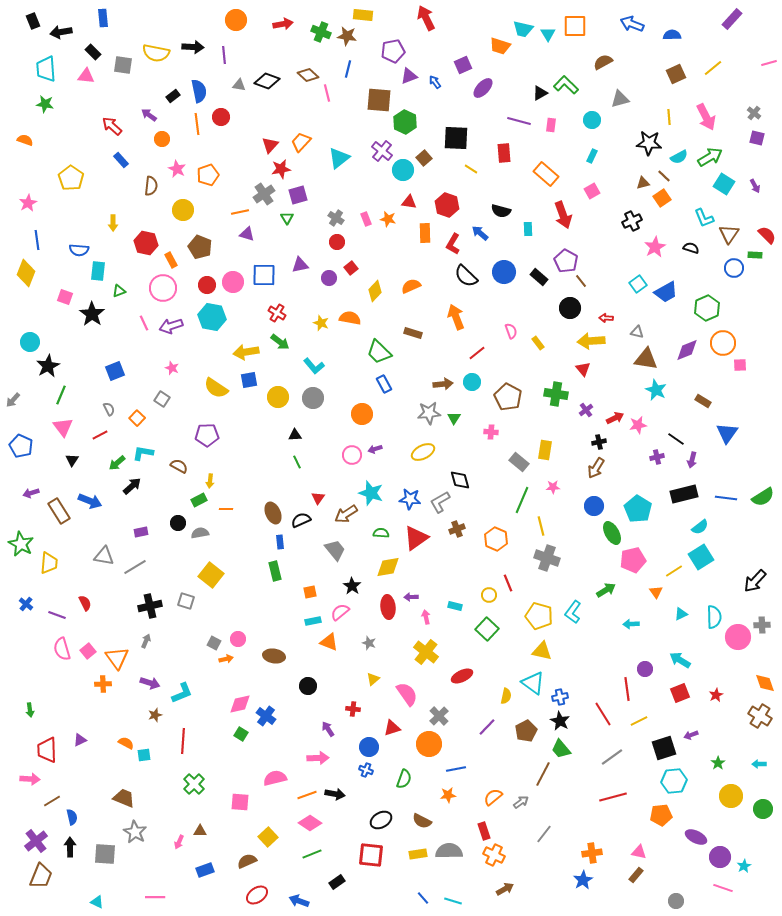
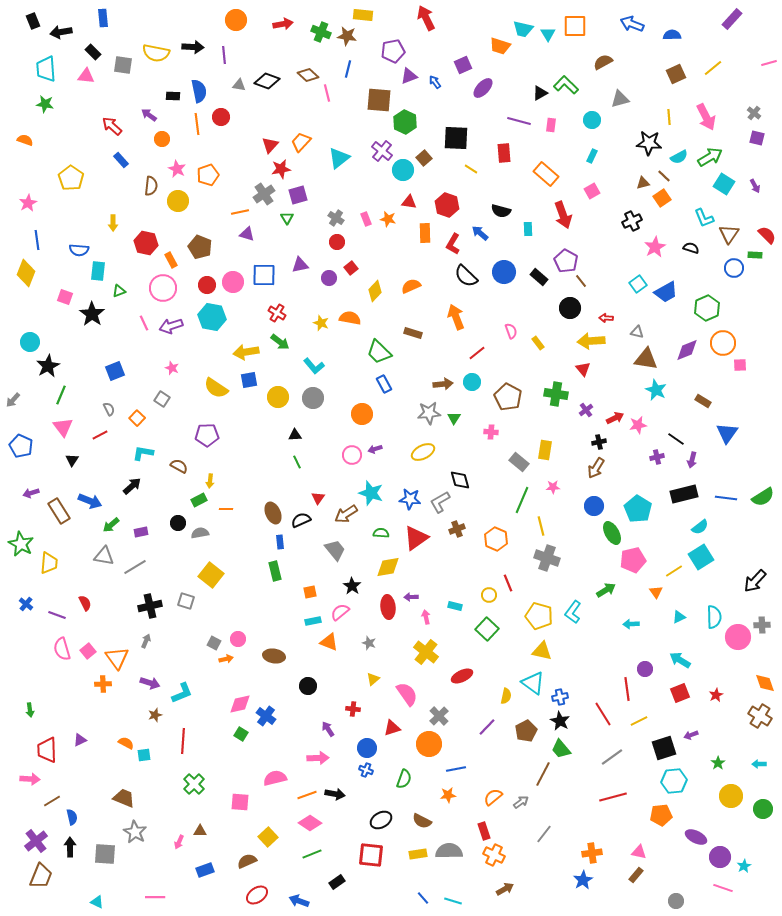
black rectangle at (173, 96): rotated 40 degrees clockwise
yellow circle at (183, 210): moved 5 px left, 9 px up
green arrow at (117, 463): moved 6 px left, 62 px down
cyan triangle at (681, 614): moved 2 px left, 3 px down
blue circle at (369, 747): moved 2 px left, 1 px down
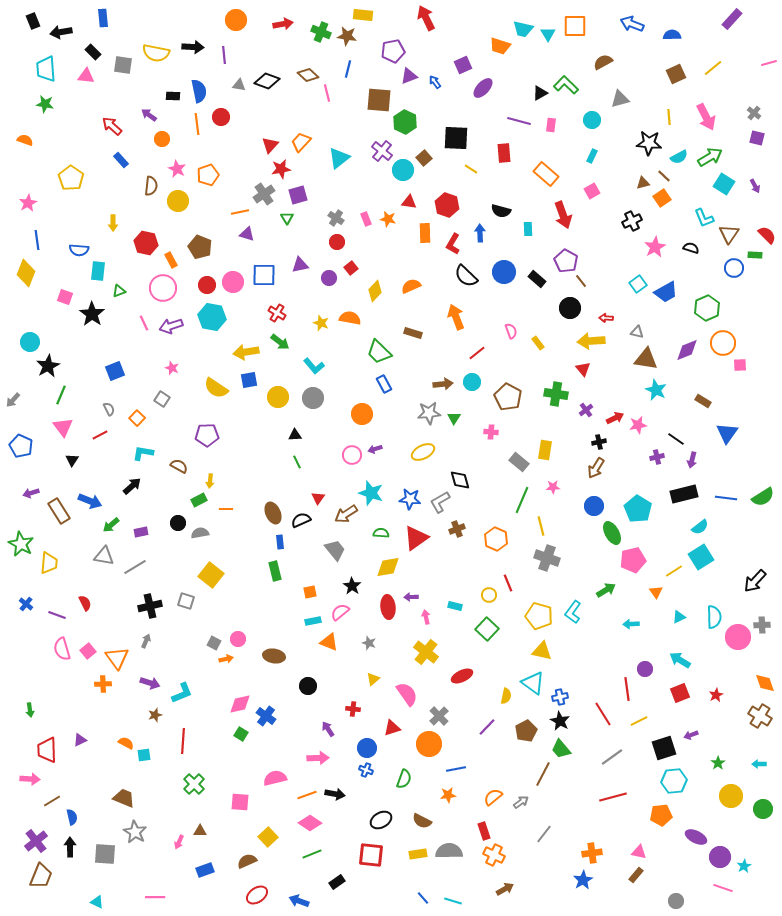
blue arrow at (480, 233): rotated 48 degrees clockwise
black rectangle at (539, 277): moved 2 px left, 2 px down
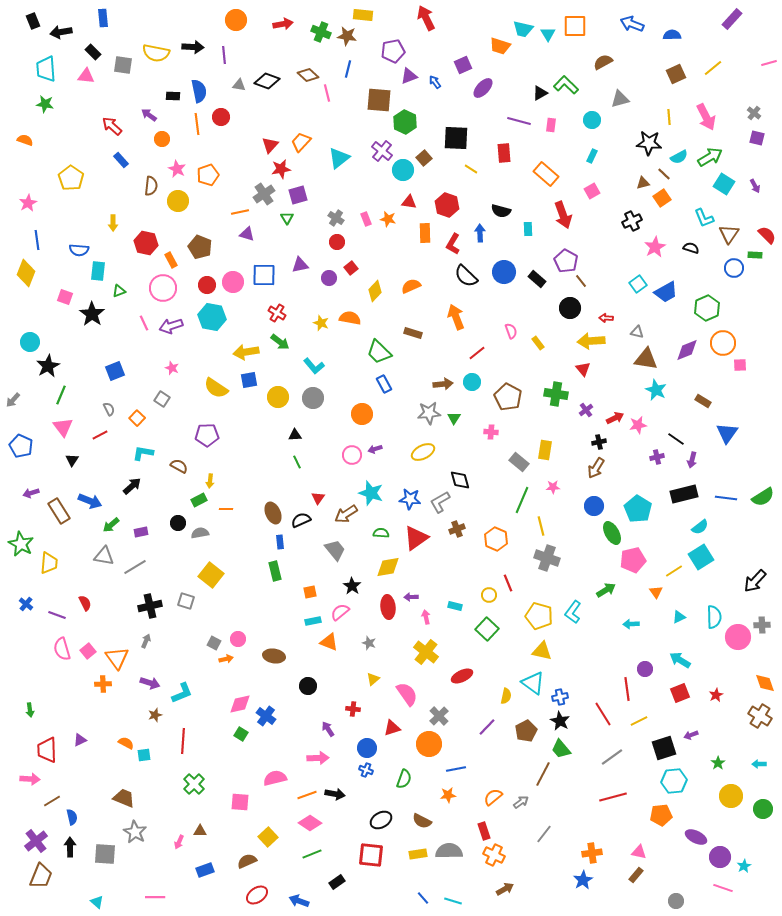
brown line at (664, 176): moved 2 px up
cyan triangle at (97, 902): rotated 16 degrees clockwise
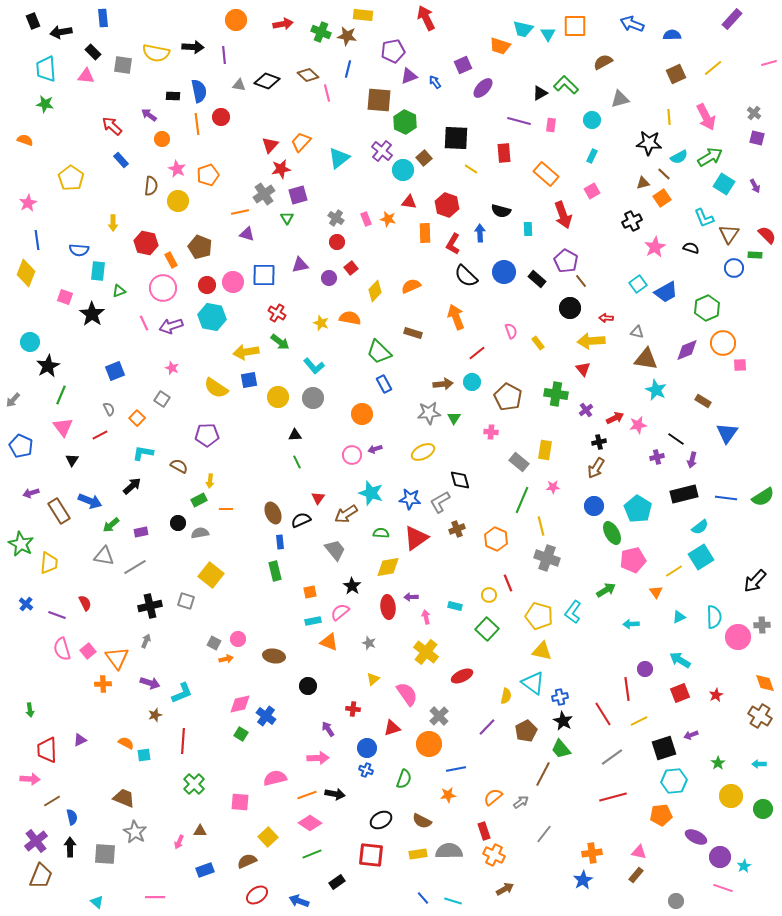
black star at (560, 721): moved 3 px right
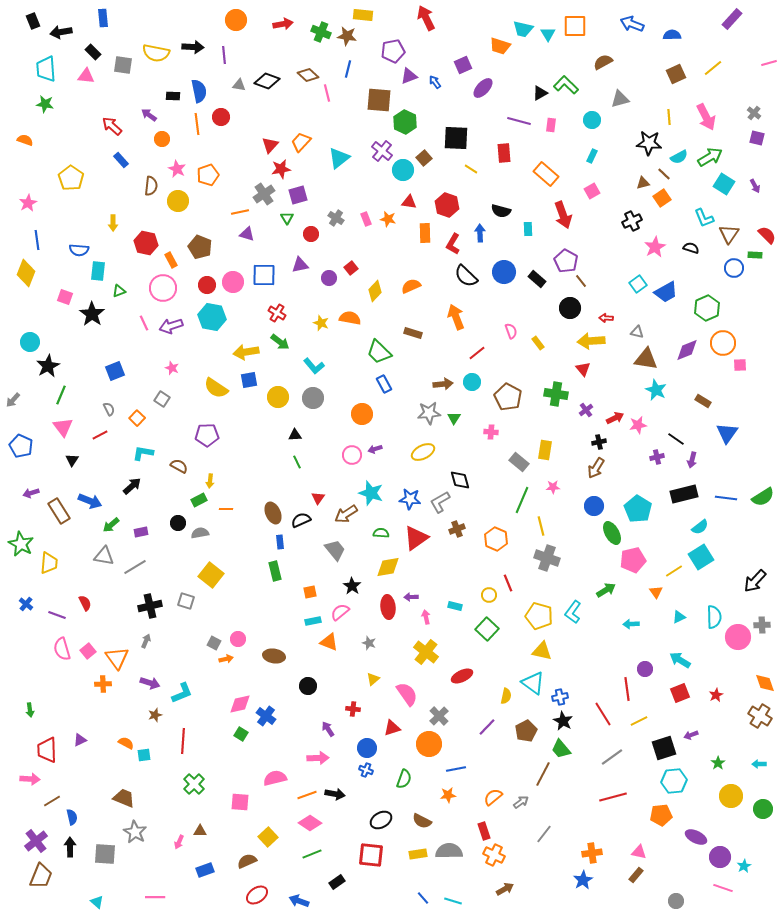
red circle at (337, 242): moved 26 px left, 8 px up
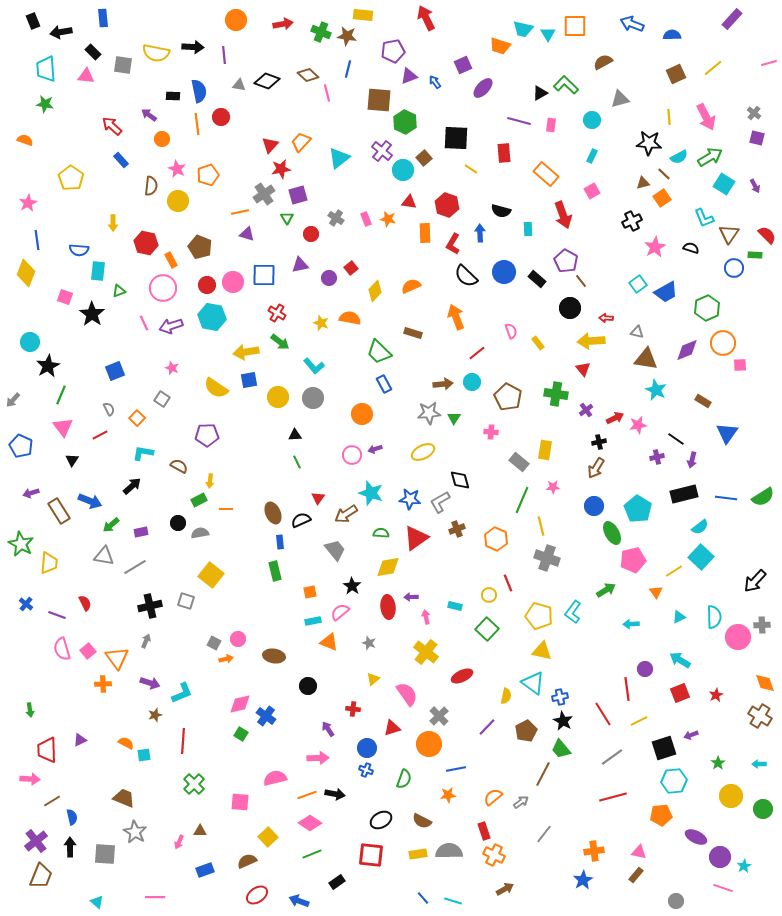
cyan square at (701, 557): rotated 15 degrees counterclockwise
orange cross at (592, 853): moved 2 px right, 2 px up
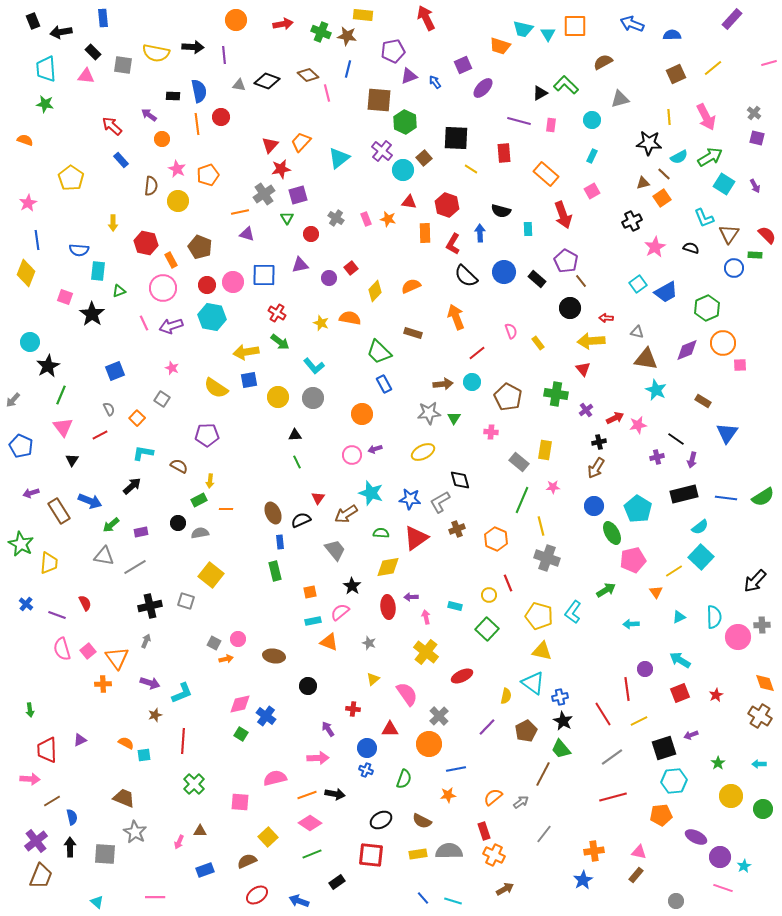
red triangle at (392, 728): moved 2 px left, 1 px down; rotated 18 degrees clockwise
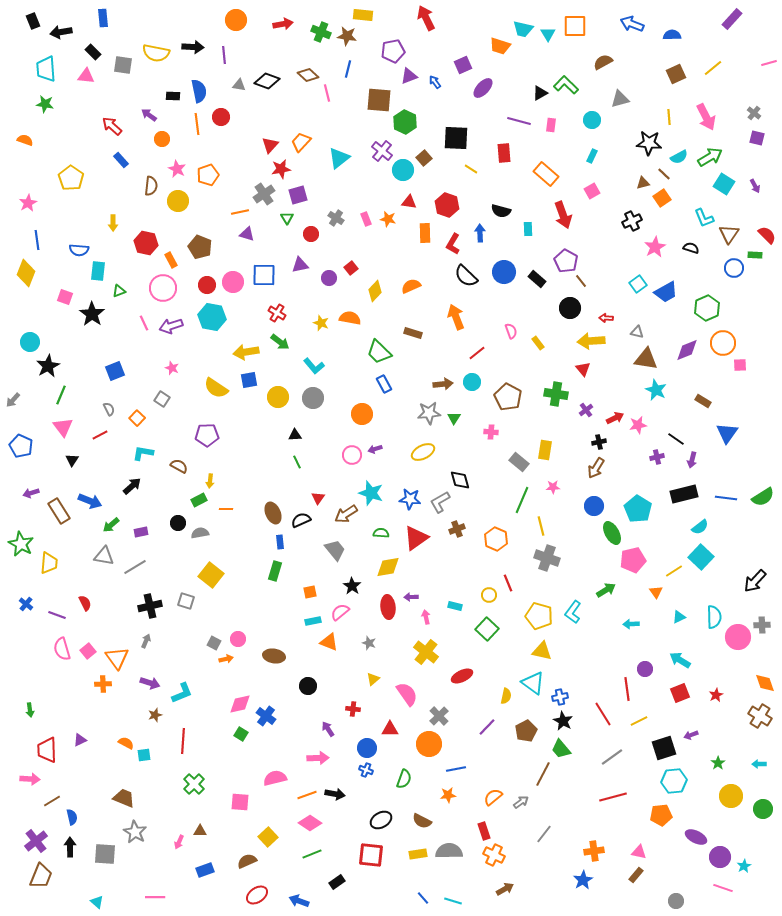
green rectangle at (275, 571): rotated 30 degrees clockwise
